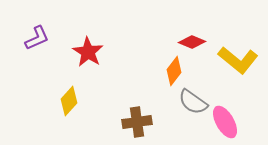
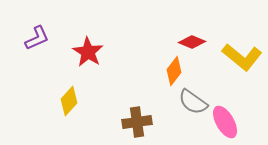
yellow L-shape: moved 4 px right, 3 px up
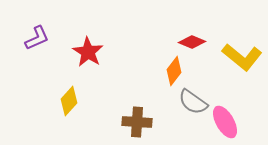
brown cross: rotated 12 degrees clockwise
